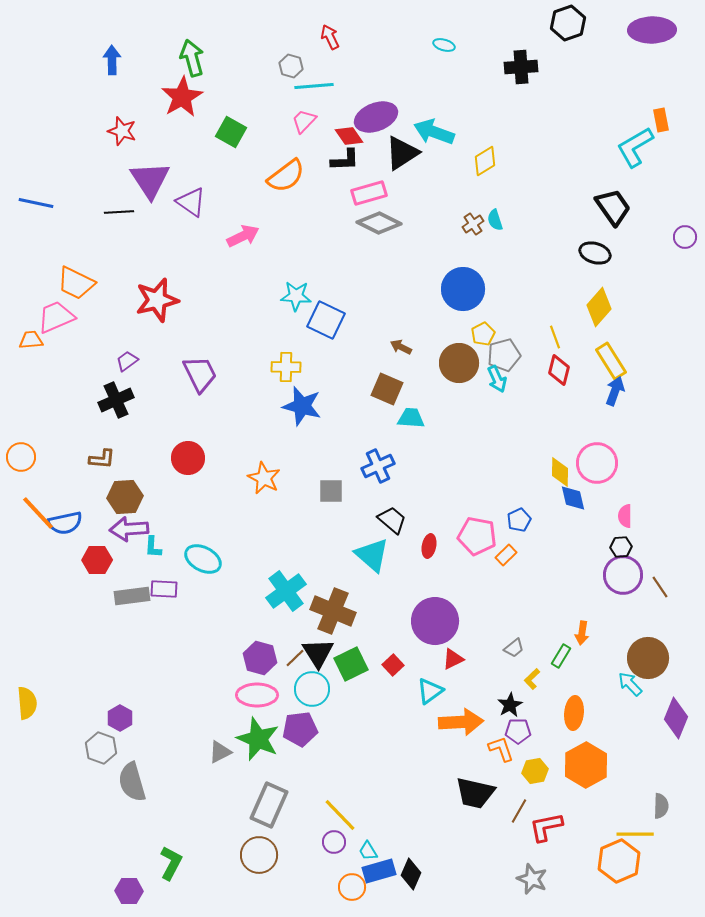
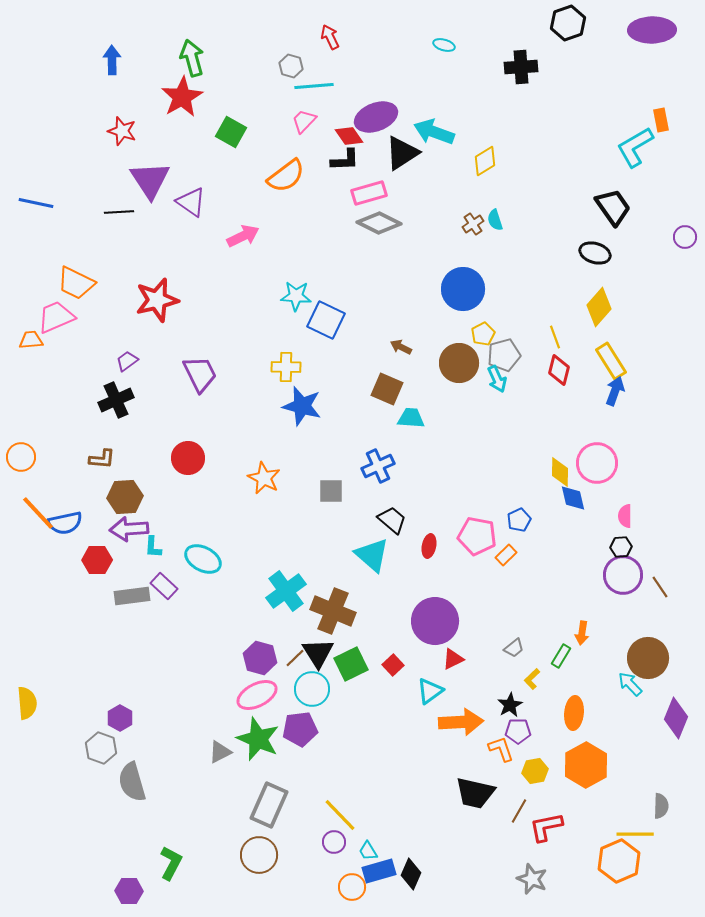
purple rectangle at (164, 589): moved 3 px up; rotated 40 degrees clockwise
pink ellipse at (257, 695): rotated 27 degrees counterclockwise
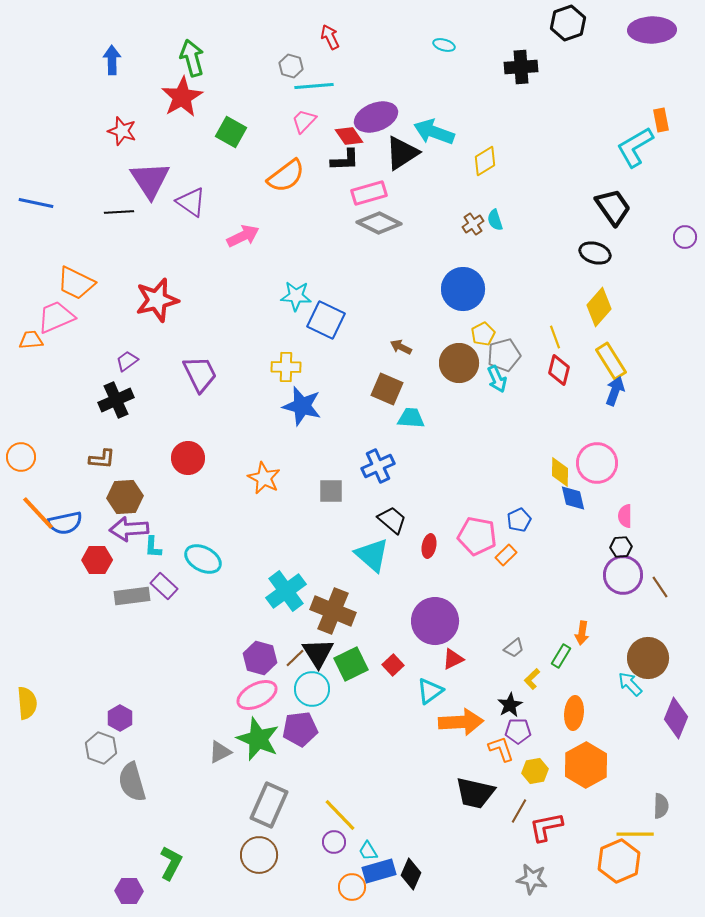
gray star at (532, 879): rotated 12 degrees counterclockwise
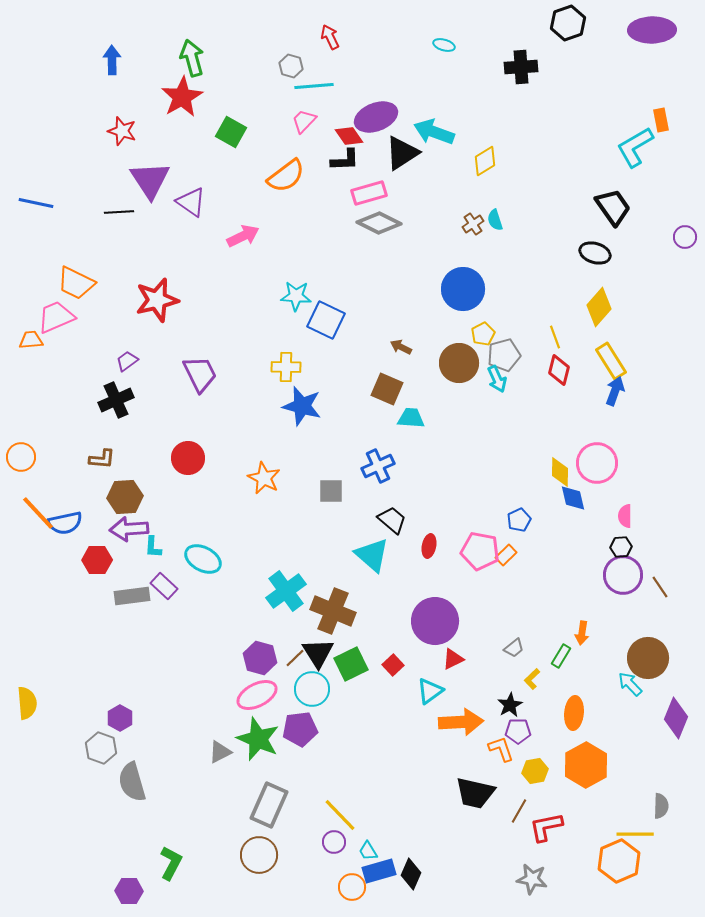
pink pentagon at (477, 536): moved 3 px right, 15 px down
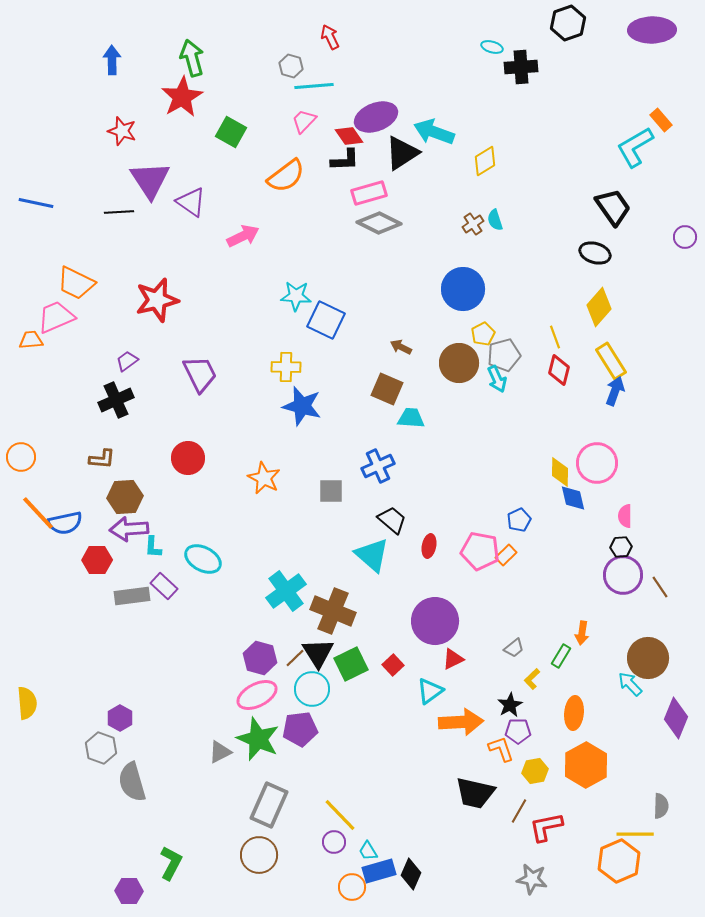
cyan ellipse at (444, 45): moved 48 px right, 2 px down
orange rectangle at (661, 120): rotated 30 degrees counterclockwise
